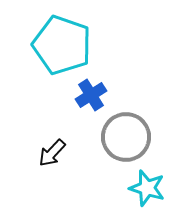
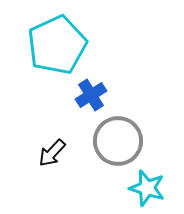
cyan pentagon: moved 5 px left; rotated 28 degrees clockwise
gray circle: moved 8 px left, 4 px down
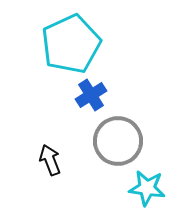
cyan pentagon: moved 14 px right, 1 px up
black arrow: moved 2 px left, 7 px down; rotated 116 degrees clockwise
cyan star: rotated 9 degrees counterclockwise
